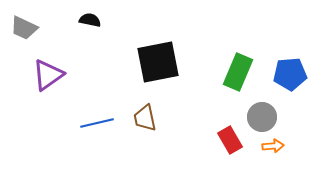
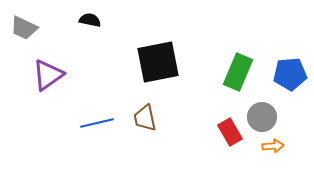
red rectangle: moved 8 px up
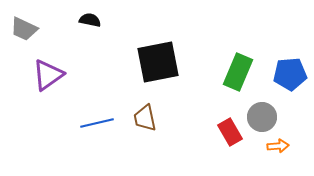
gray trapezoid: moved 1 px down
orange arrow: moved 5 px right
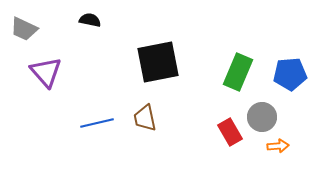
purple triangle: moved 2 px left, 3 px up; rotated 36 degrees counterclockwise
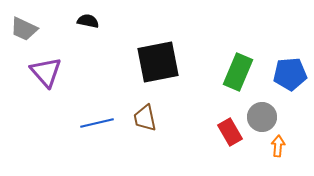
black semicircle: moved 2 px left, 1 px down
orange arrow: rotated 80 degrees counterclockwise
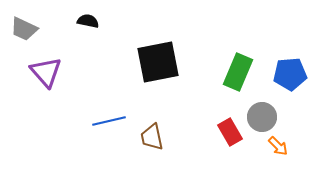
brown trapezoid: moved 7 px right, 19 px down
blue line: moved 12 px right, 2 px up
orange arrow: rotated 130 degrees clockwise
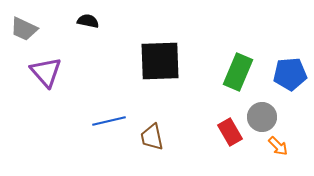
black square: moved 2 px right, 1 px up; rotated 9 degrees clockwise
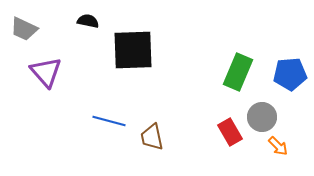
black square: moved 27 px left, 11 px up
blue line: rotated 28 degrees clockwise
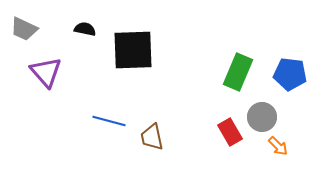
black semicircle: moved 3 px left, 8 px down
blue pentagon: rotated 12 degrees clockwise
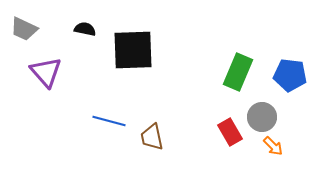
blue pentagon: moved 1 px down
orange arrow: moved 5 px left
